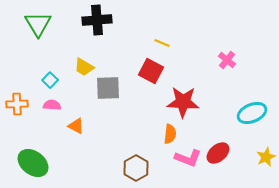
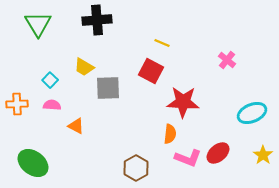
yellow star: moved 3 px left, 2 px up; rotated 12 degrees counterclockwise
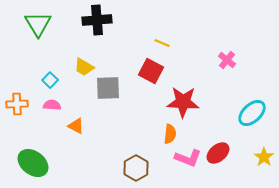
cyan ellipse: rotated 20 degrees counterclockwise
yellow star: moved 1 px right, 2 px down
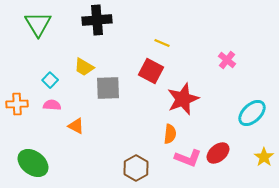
red star: moved 3 px up; rotated 24 degrees counterclockwise
